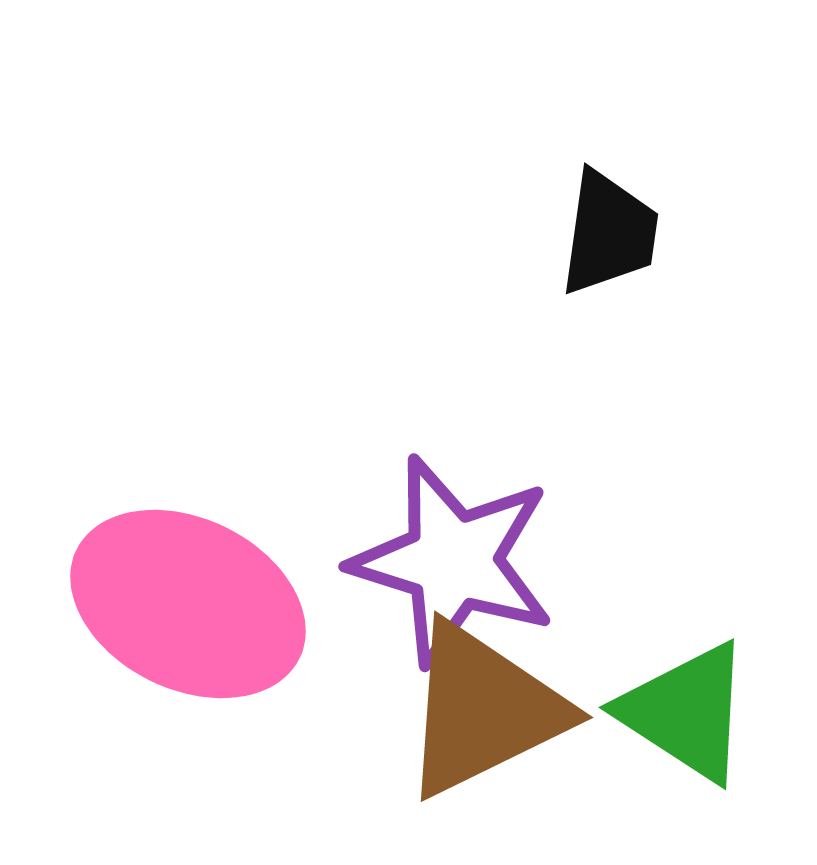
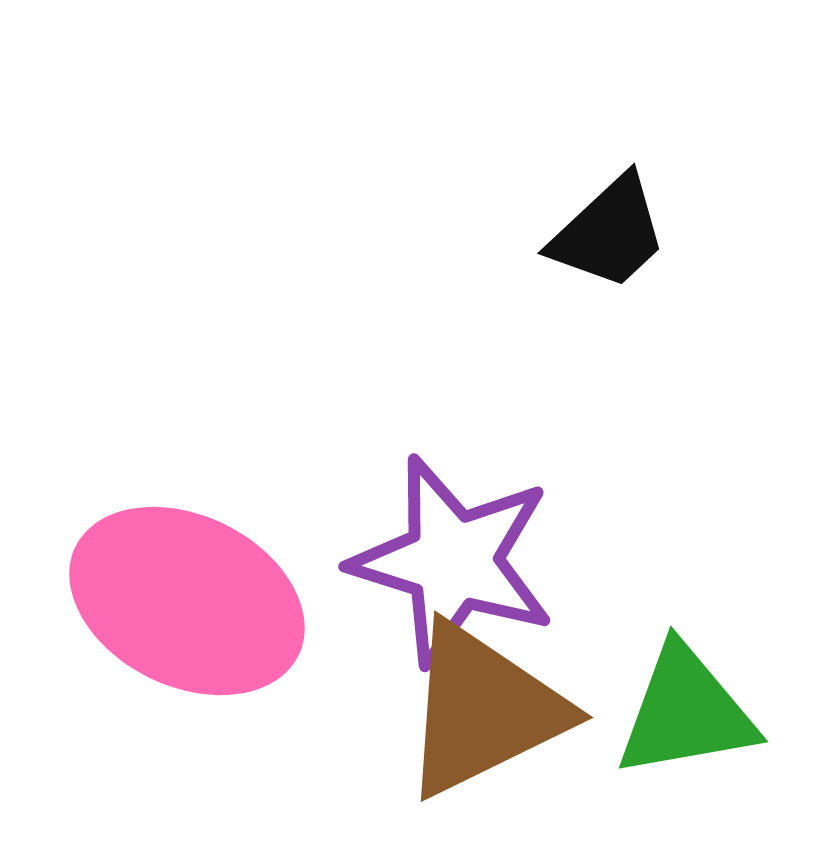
black trapezoid: rotated 39 degrees clockwise
pink ellipse: moved 1 px left, 3 px up
green triangle: rotated 43 degrees counterclockwise
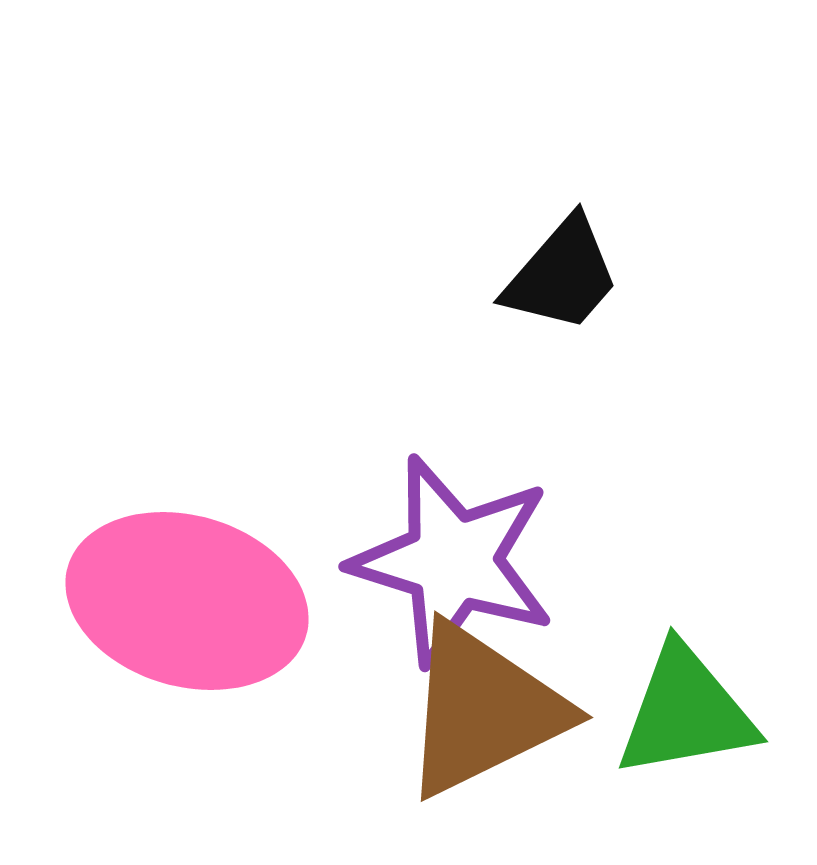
black trapezoid: moved 47 px left, 42 px down; rotated 6 degrees counterclockwise
pink ellipse: rotated 10 degrees counterclockwise
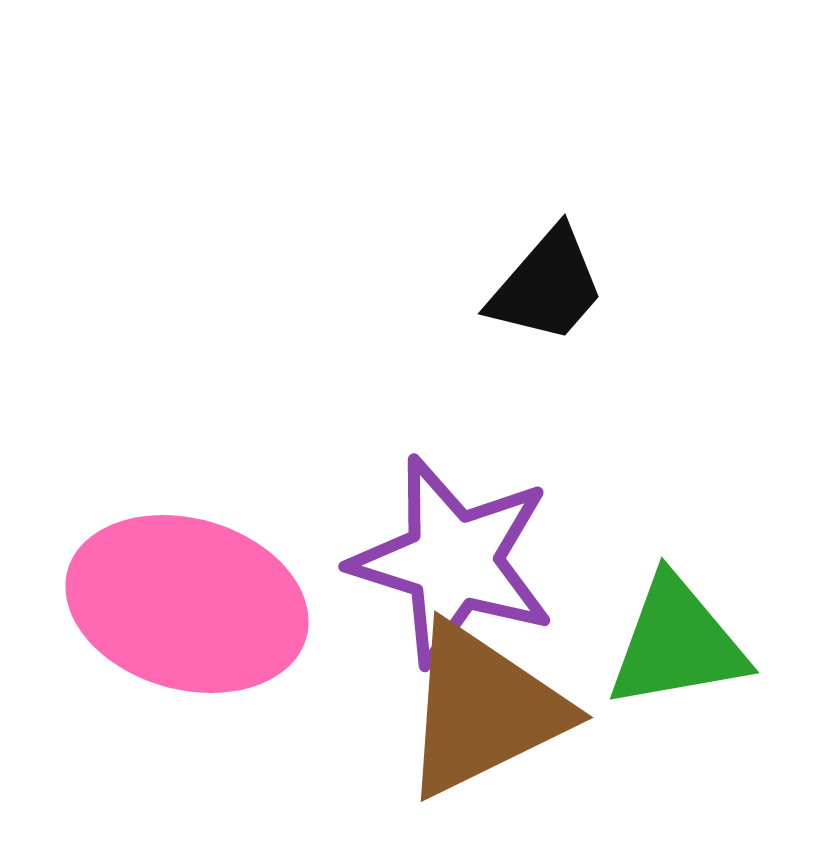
black trapezoid: moved 15 px left, 11 px down
pink ellipse: moved 3 px down
green triangle: moved 9 px left, 69 px up
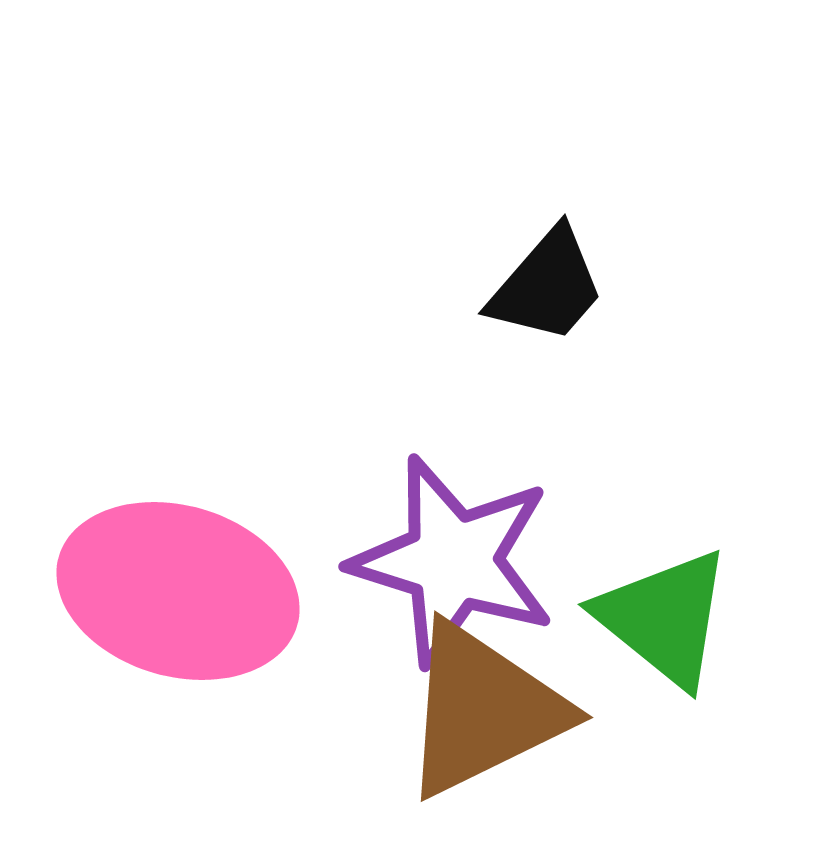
pink ellipse: moved 9 px left, 13 px up
green triangle: moved 13 px left, 25 px up; rotated 49 degrees clockwise
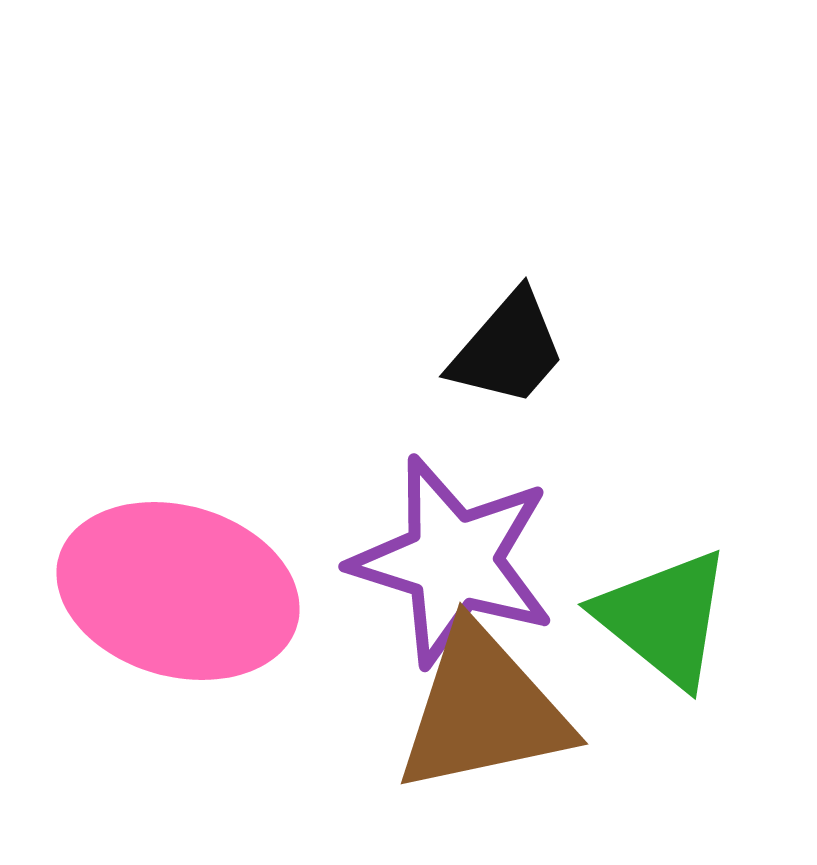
black trapezoid: moved 39 px left, 63 px down
brown triangle: rotated 14 degrees clockwise
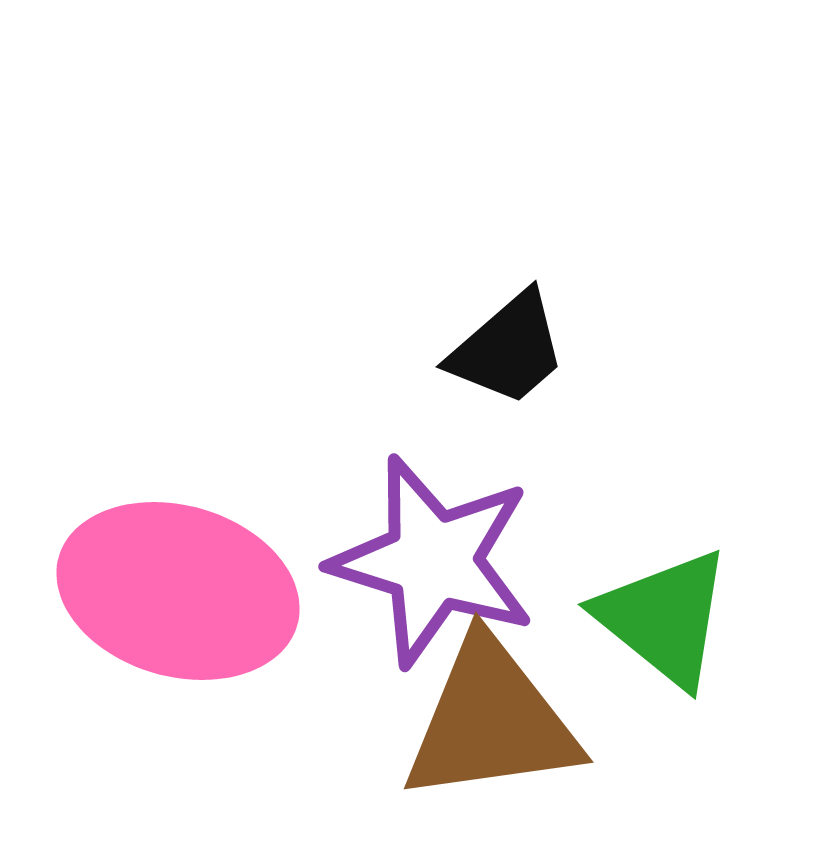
black trapezoid: rotated 8 degrees clockwise
purple star: moved 20 px left
brown triangle: moved 8 px right, 11 px down; rotated 4 degrees clockwise
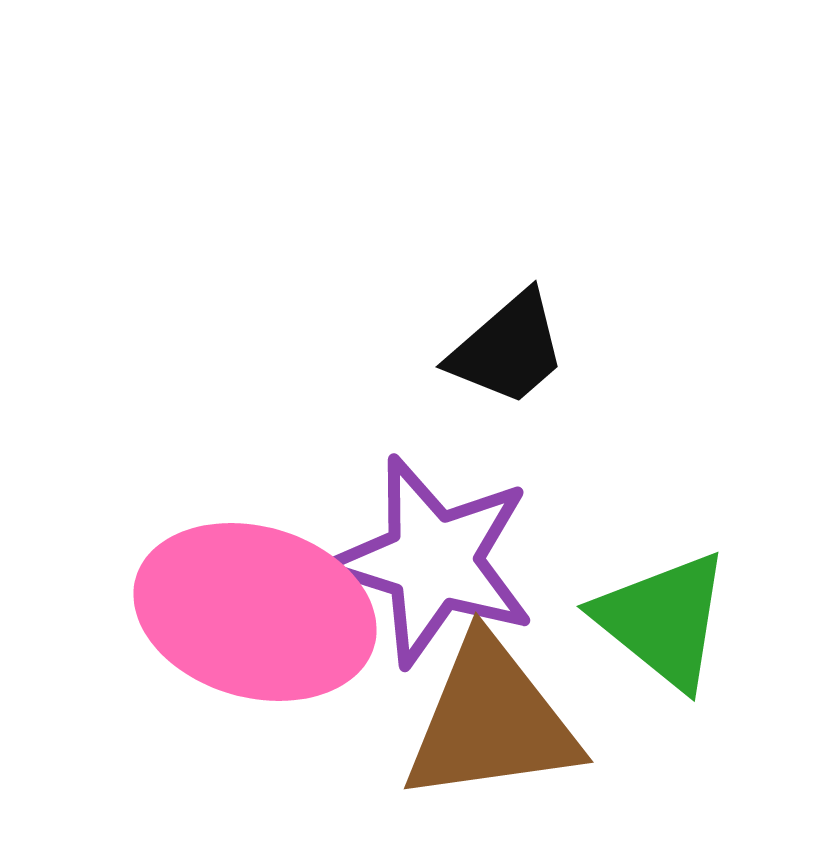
pink ellipse: moved 77 px right, 21 px down
green triangle: moved 1 px left, 2 px down
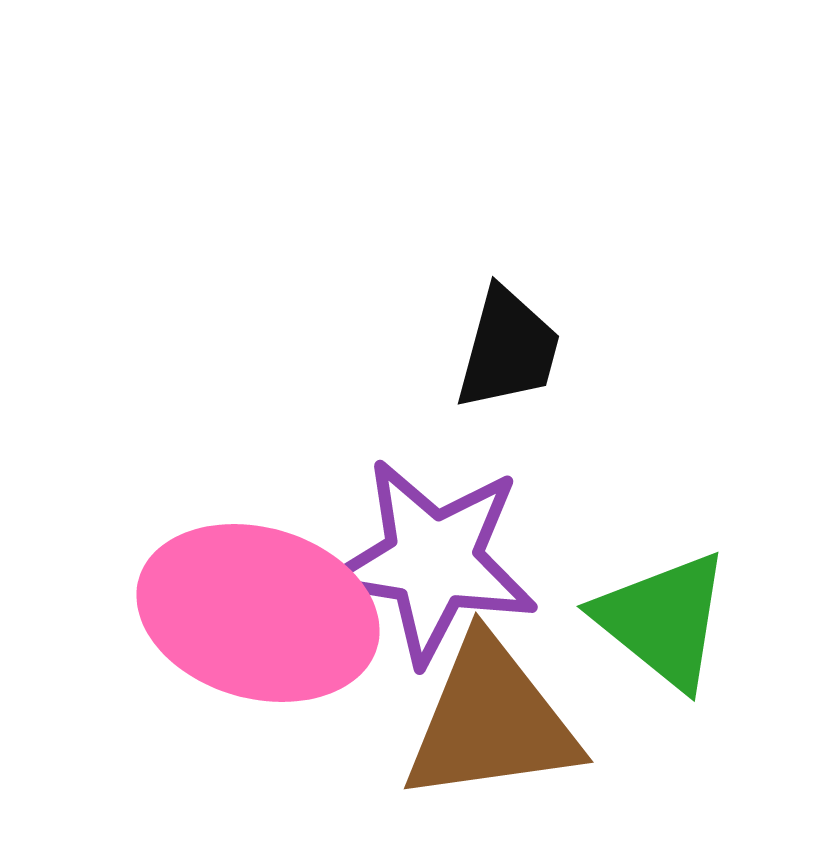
black trapezoid: rotated 34 degrees counterclockwise
purple star: rotated 8 degrees counterclockwise
pink ellipse: moved 3 px right, 1 px down
